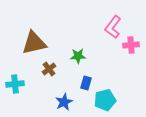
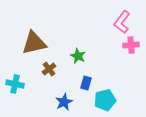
pink L-shape: moved 9 px right, 5 px up
green star: rotated 28 degrees clockwise
cyan cross: rotated 18 degrees clockwise
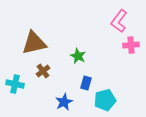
pink L-shape: moved 3 px left, 1 px up
brown cross: moved 6 px left, 2 px down
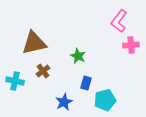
cyan cross: moved 3 px up
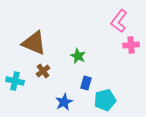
brown triangle: rotated 36 degrees clockwise
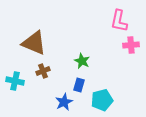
pink L-shape: rotated 25 degrees counterclockwise
green star: moved 4 px right, 5 px down
brown cross: rotated 16 degrees clockwise
blue rectangle: moved 7 px left, 2 px down
cyan pentagon: moved 3 px left
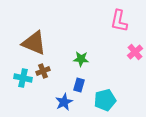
pink cross: moved 4 px right, 7 px down; rotated 35 degrees counterclockwise
green star: moved 1 px left, 2 px up; rotated 21 degrees counterclockwise
cyan cross: moved 8 px right, 3 px up
cyan pentagon: moved 3 px right
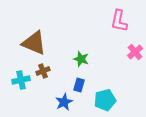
green star: rotated 14 degrees clockwise
cyan cross: moved 2 px left, 2 px down; rotated 24 degrees counterclockwise
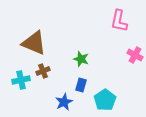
pink cross: moved 3 px down; rotated 21 degrees counterclockwise
blue rectangle: moved 2 px right
cyan pentagon: rotated 20 degrees counterclockwise
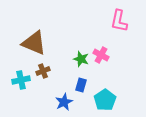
pink cross: moved 34 px left
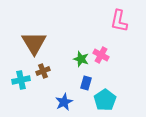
brown triangle: rotated 36 degrees clockwise
blue rectangle: moved 5 px right, 2 px up
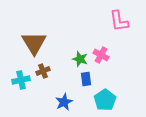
pink L-shape: rotated 20 degrees counterclockwise
green star: moved 1 px left
blue rectangle: moved 4 px up; rotated 24 degrees counterclockwise
